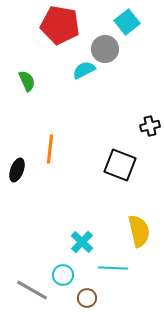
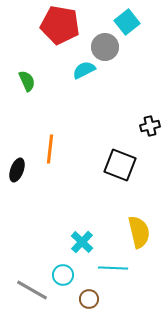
gray circle: moved 2 px up
yellow semicircle: moved 1 px down
brown circle: moved 2 px right, 1 px down
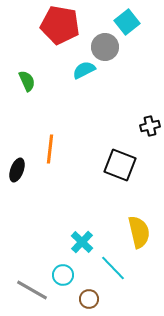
cyan line: rotated 44 degrees clockwise
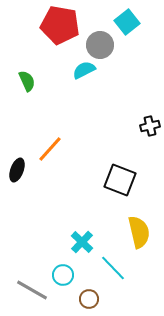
gray circle: moved 5 px left, 2 px up
orange line: rotated 36 degrees clockwise
black square: moved 15 px down
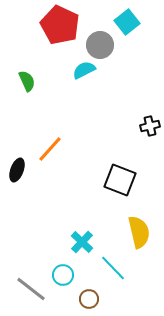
red pentagon: rotated 15 degrees clockwise
gray line: moved 1 px left, 1 px up; rotated 8 degrees clockwise
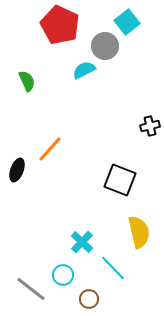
gray circle: moved 5 px right, 1 px down
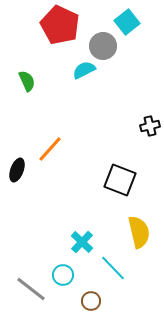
gray circle: moved 2 px left
brown circle: moved 2 px right, 2 px down
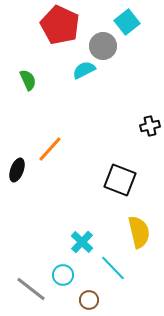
green semicircle: moved 1 px right, 1 px up
brown circle: moved 2 px left, 1 px up
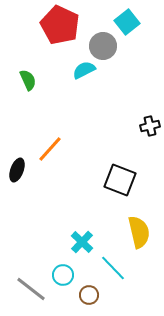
brown circle: moved 5 px up
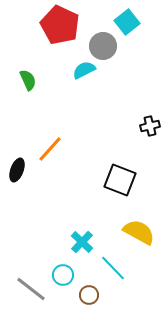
yellow semicircle: rotated 48 degrees counterclockwise
